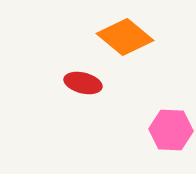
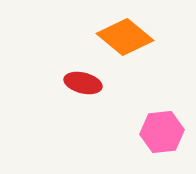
pink hexagon: moved 9 px left, 2 px down; rotated 9 degrees counterclockwise
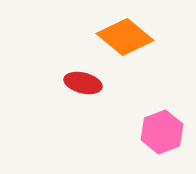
pink hexagon: rotated 15 degrees counterclockwise
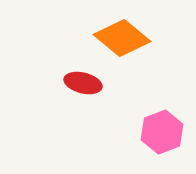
orange diamond: moved 3 px left, 1 px down
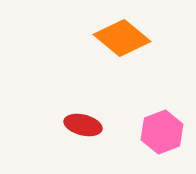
red ellipse: moved 42 px down
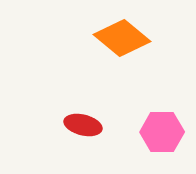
pink hexagon: rotated 21 degrees clockwise
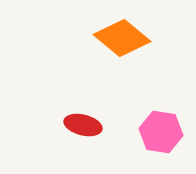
pink hexagon: moved 1 px left; rotated 9 degrees clockwise
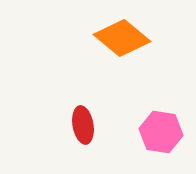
red ellipse: rotated 66 degrees clockwise
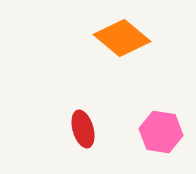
red ellipse: moved 4 px down; rotated 6 degrees counterclockwise
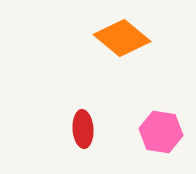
red ellipse: rotated 12 degrees clockwise
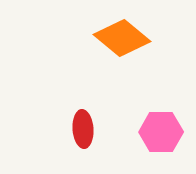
pink hexagon: rotated 9 degrees counterclockwise
